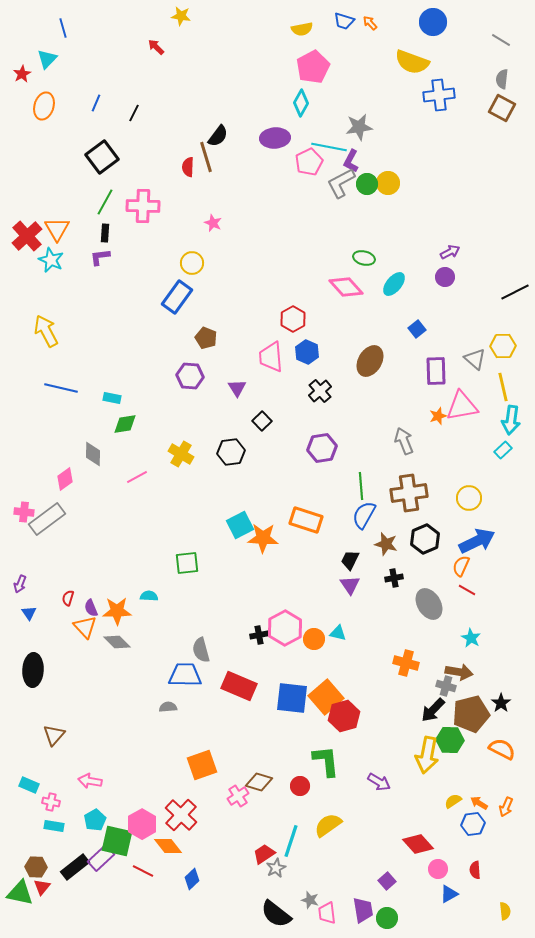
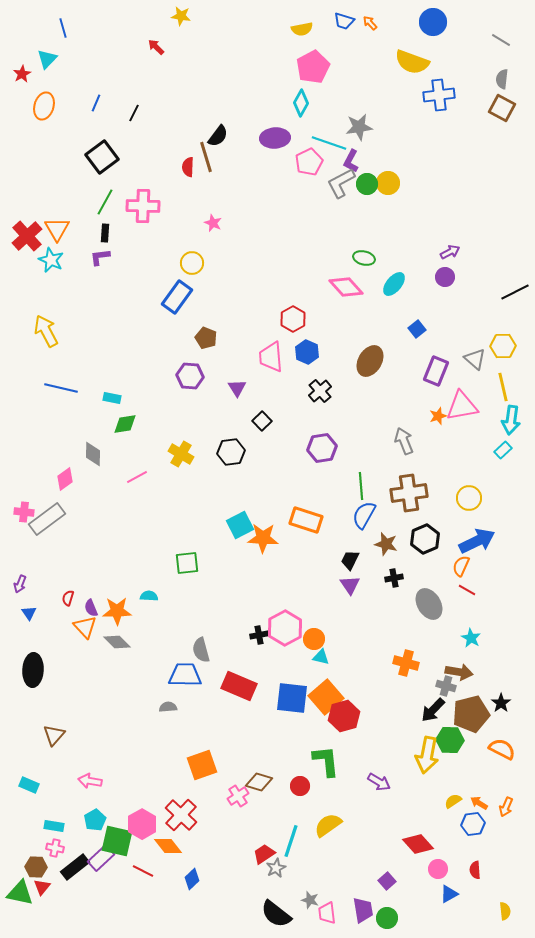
cyan line at (329, 147): moved 4 px up; rotated 8 degrees clockwise
purple rectangle at (436, 371): rotated 24 degrees clockwise
cyan triangle at (338, 633): moved 17 px left, 24 px down
pink cross at (51, 802): moved 4 px right, 46 px down
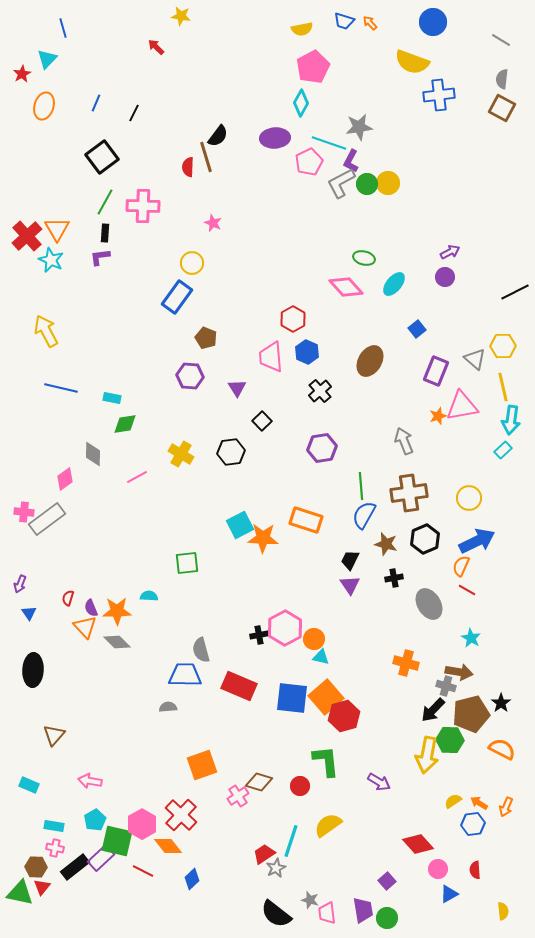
yellow semicircle at (505, 911): moved 2 px left
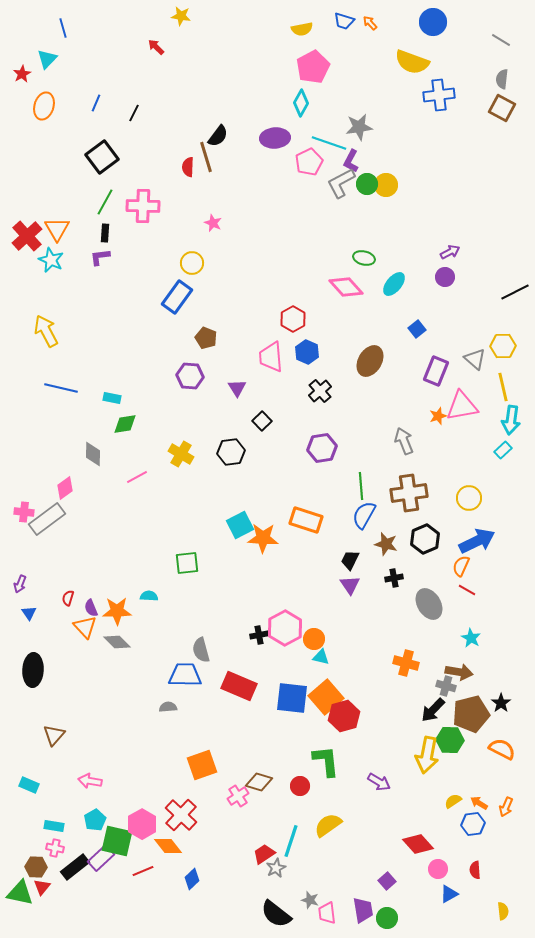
yellow circle at (388, 183): moved 2 px left, 2 px down
pink diamond at (65, 479): moved 9 px down
red line at (143, 871): rotated 50 degrees counterclockwise
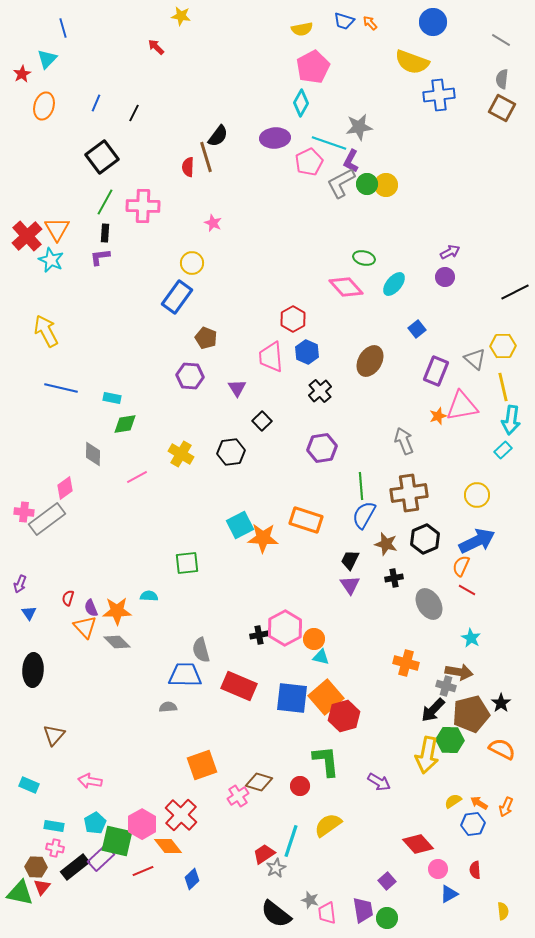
yellow circle at (469, 498): moved 8 px right, 3 px up
cyan pentagon at (95, 820): moved 3 px down
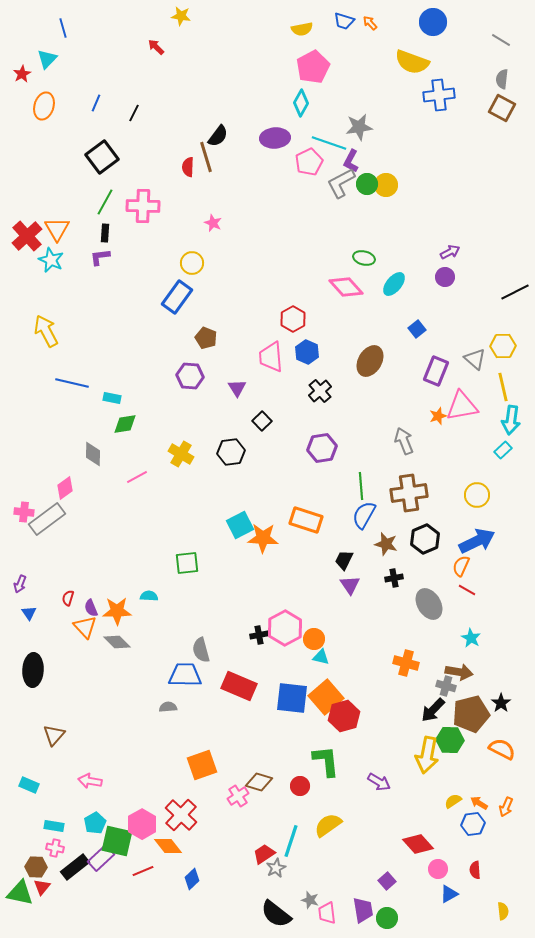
blue line at (61, 388): moved 11 px right, 5 px up
black trapezoid at (350, 560): moved 6 px left
